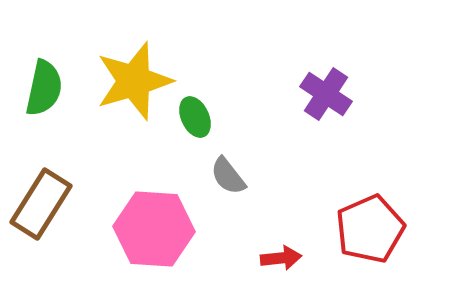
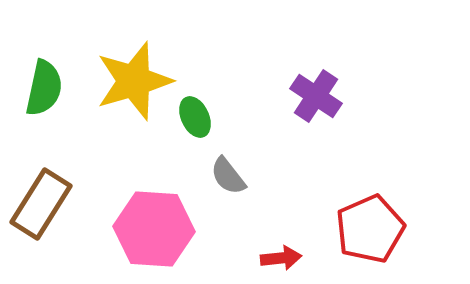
purple cross: moved 10 px left, 2 px down
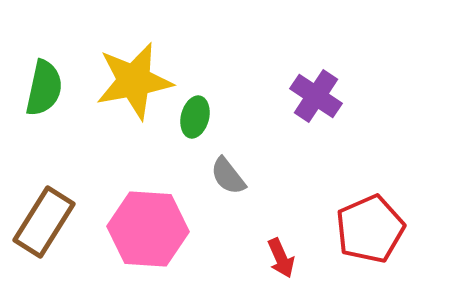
yellow star: rotated 6 degrees clockwise
green ellipse: rotated 39 degrees clockwise
brown rectangle: moved 3 px right, 18 px down
pink hexagon: moved 6 px left
red arrow: rotated 72 degrees clockwise
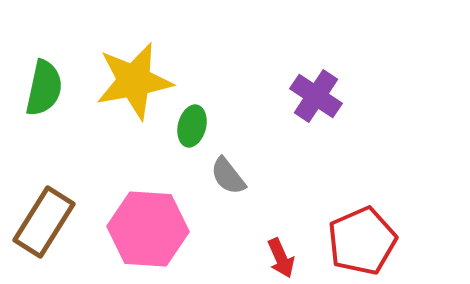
green ellipse: moved 3 px left, 9 px down
red pentagon: moved 8 px left, 12 px down
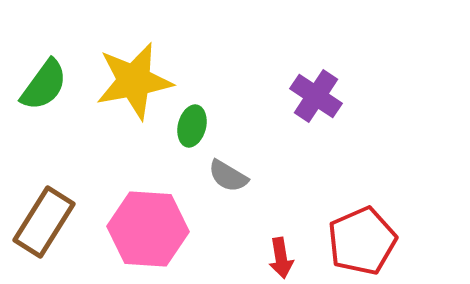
green semicircle: moved 3 px up; rotated 24 degrees clockwise
gray semicircle: rotated 21 degrees counterclockwise
red arrow: rotated 15 degrees clockwise
